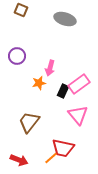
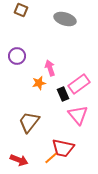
pink arrow: rotated 147 degrees clockwise
black rectangle: moved 3 px down; rotated 48 degrees counterclockwise
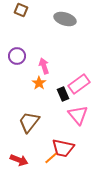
pink arrow: moved 6 px left, 2 px up
orange star: rotated 24 degrees counterclockwise
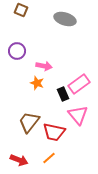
purple circle: moved 5 px up
pink arrow: rotated 119 degrees clockwise
orange star: moved 2 px left; rotated 16 degrees counterclockwise
red trapezoid: moved 9 px left, 16 px up
orange line: moved 2 px left
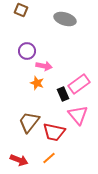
purple circle: moved 10 px right
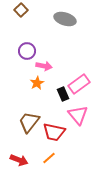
brown square: rotated 24 degrees clockwise
orange star: rotated 24 degrees clockwise
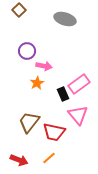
brown square: moved 2 px left
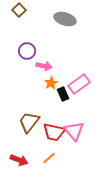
orange star: moved 14 px right
pink triangle: moved 4 px left, 16 px down
